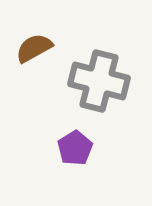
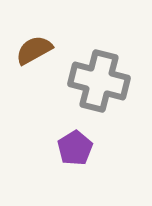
brown semicircle: moved 2 px down
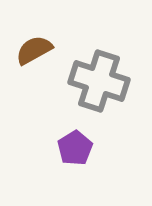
gray cross: rotated 4 degrees clockwise
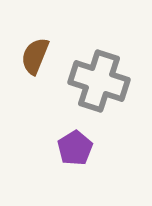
brown semicircle: moved 1 px right, 6 px down; rotated 39 degrees counterclockwise
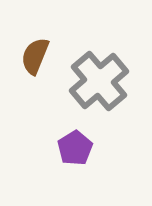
gray cross: rotated 32 degrees clockwise
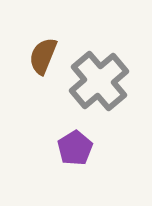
brown semicircle: moved 8 px right
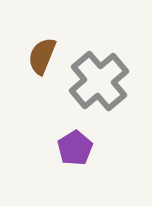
brown semicircle: moved 1 px left
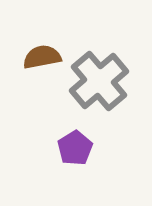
brown semicircle: moved 1 px down; rotated 57 degrees clockwise
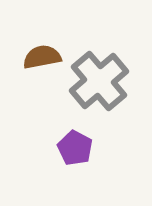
purple pentagon: rotated 12 degrees counterclockwise
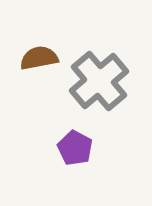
brown semicircle: moved 3 px left, 1 px down
